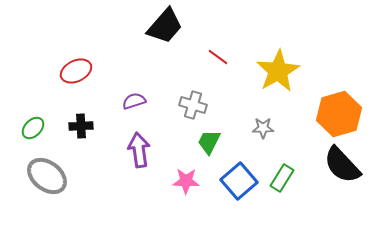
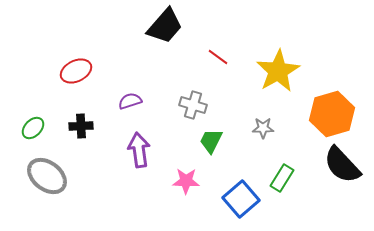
purple semicircle: moved 4 px left
orange hexagon: moved 7 px left
green trapezoid: moved 2 px right, 1 px up
blue square: moved 2 px right, 18 px down
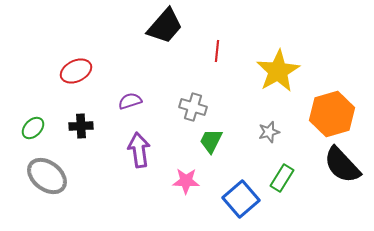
red line: moved 1 px left, 6 px up; rotated 60 degrees clockwise
gray cross: moved 2 px down
gray star: moved 6 px right, 4 px down; rotated 15 degrees counterclockwise
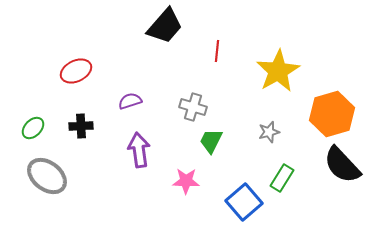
blue square: moved 3 px right, 3 px down
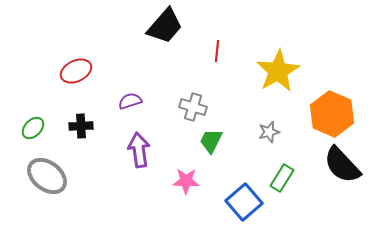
orange hexagon: rotated 21 degrees counterclockwise
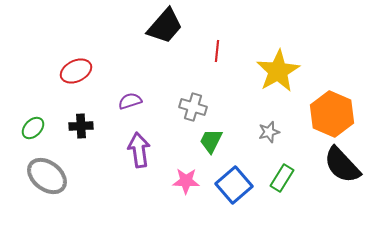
blue square: moved 10 px left, 17 px up
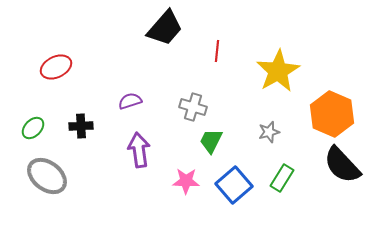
black trapezoid: moved 2 px down
red ellipse: moved 20 px left, 4 px up
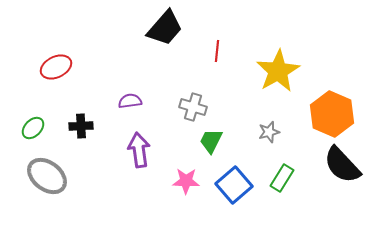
purple semicircle: rotated 10 degrees clockwise
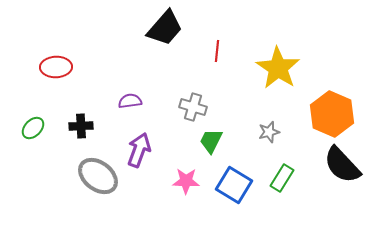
red ellipse: rotated 24 degrees clockwise
yellow star: moved 3 px up; rotated 9 degrees counterclockwise
purple arrow: rotated 28 degrees clockwise
gray ellipse: moved 51 px right
blue square: rotated 18 degrees counterclockwise
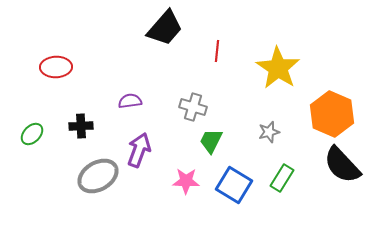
green ellipse: moved 1 px left, 6 px down
gray ellipse: rotated 69 degrees counterclockwise
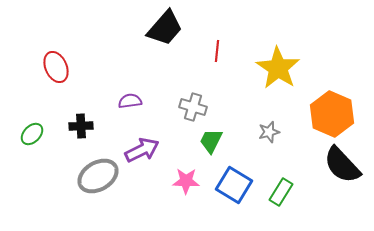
red ellipse: rotated 68 degrees clockwise
purple arrow: moved 3 px right; rotated 44 degrees clockwise
green rectangle: moved 1 px left, 14 px down
